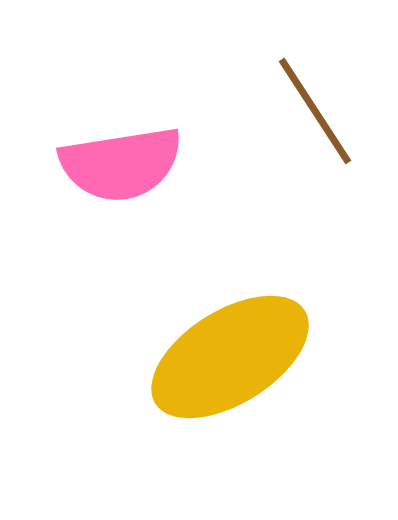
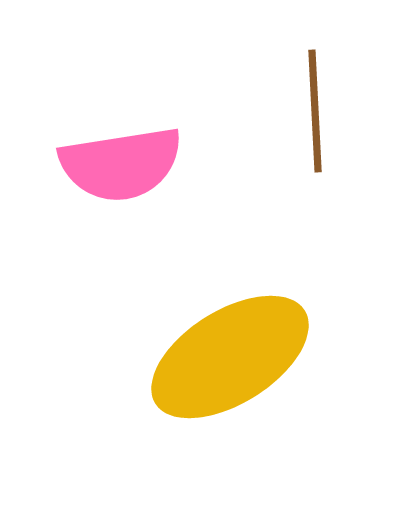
brown line: rotated 30 degrees clockwise
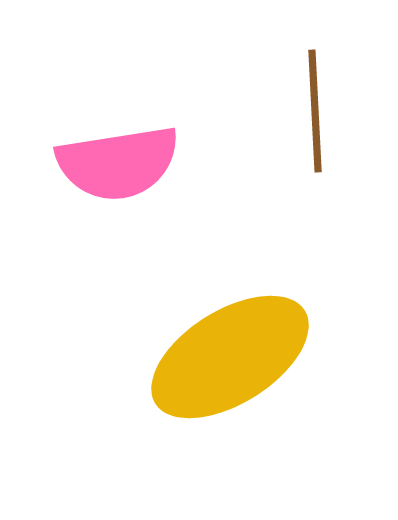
pink semicircle: moved 3 px left, 1 px up
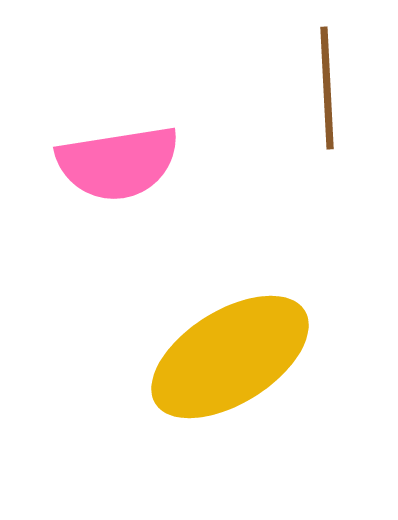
brown line: moved 12 px right, 23 px up
